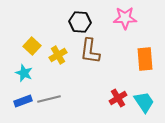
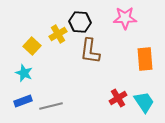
yellow cross: moved 21 px up
gray line: moved 2 px right, 7 px down
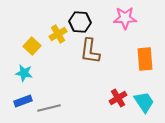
cyan star: rotated 12 degrees counterclockwise
gray line: moved 2 px left, 2 px down
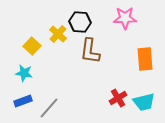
yellow cross: rotated 18 degrees counterclockwise
cyan trapezoid: rotated 110 degrees clockwise
gray line: rotated 35 degrees counterclockwise
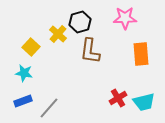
black hexagon: rotated 20 degrees counterclockwise
yellow square: moved 1 px left, 1 px down
orange rectangle: moved 4 px left, 5 px up
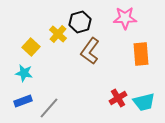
brown L-shape: rotated 28 degrees clockwise
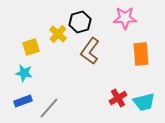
yellow square: rotated 30 degrees clockwise
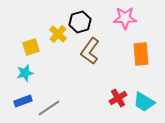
cyan star: moved 1 px right; rotated 24 degrees counterclockwise
cyan trapezoid: rotated 45 degrees clockwise
gray line: rotated 15 degrees clockwise
